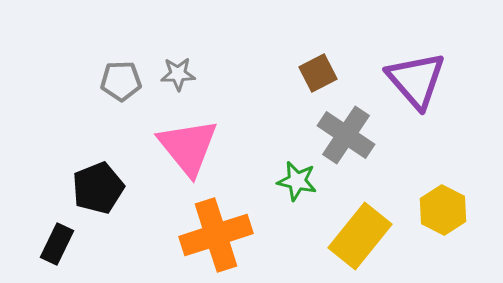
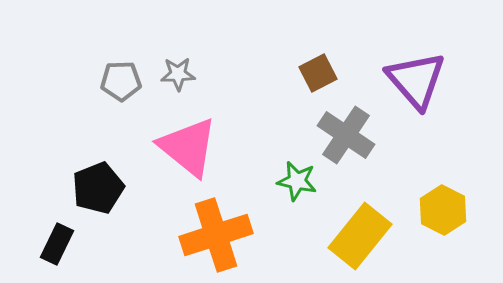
pink triangle: rotated 12 degrees counterclockwise
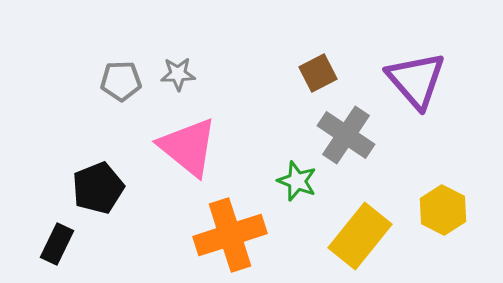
green star: rotated 9 degrees clockwise
orange cross: moved 14 px right
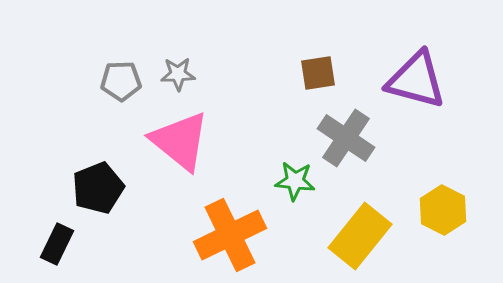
brown square: rotated 18 degrees clockwise
purple triangle: rotated 34 degrees counterclockwise
gray cross: moved 3 px down
pink triangle: moved 8 px left, 6 px up
green star: moved 2 px left; rotated 15 degrees counterclockwise
orange cross: rotated 8 degrees counterclockwise
